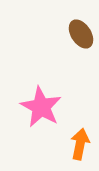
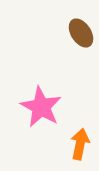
brown ellipse: moved 1 px up
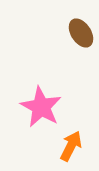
orange arrow: moved 9 px left, 2 px down; rotated 16 degrees clockwise
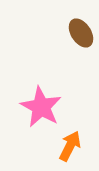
orange arrow: moved 1 px left
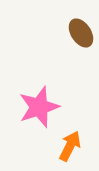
pink star: moved 2 px left; rotated 24 degrees clockwise
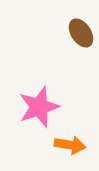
orange arrow: moved 1 px up; rotated 72 degrees clockwise
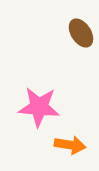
pink star: rotated 24 degrees clockwise
